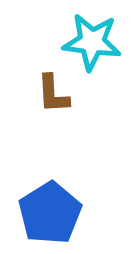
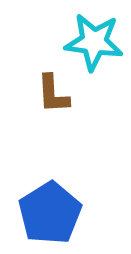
cyan star: moved 2 px right
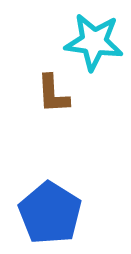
blue pentagon: rotated 8 degrees counterclockwise
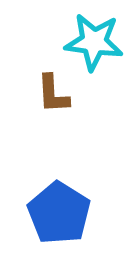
blue pentagon: moved 9 px right
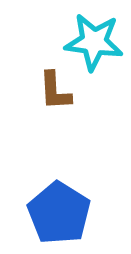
brown L-shape: moved 2 px right, 3 px up
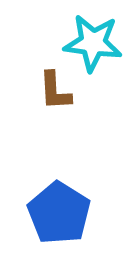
cyan star: moved 1 px left, 1 px down
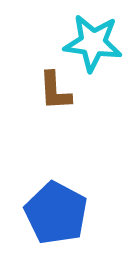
blue pentagon: moved 3 px left; rotated 4 degrees counterclockwise
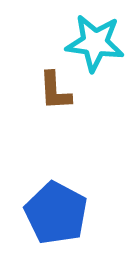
cyan star: moved 2 px right
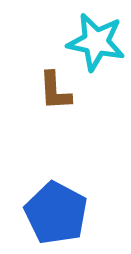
cyan star: moved 1 px right, 1 px up; rotated 4 degrees clockwise
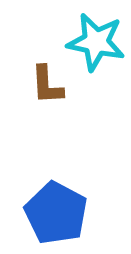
brown L-shape: moved 8 px left, 6 px up
